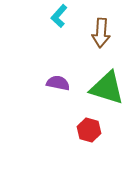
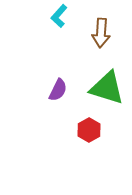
purple semicircle: moved 7 px down; rotated 105 degrees clockwise
red hexagon: rotated 15 degrees clockwise
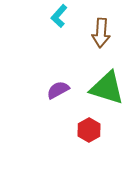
purple semicircle: rotated 145 degrees counterclockwise
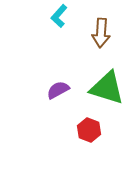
red hexagon: rotated 10 degrees counterclockwise
